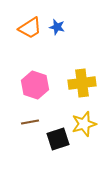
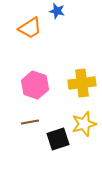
blue star: moved 16 px up
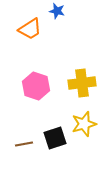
orange trapezoid: moved 1 px down
pink hexagon: moved 1 px right, 1 px down
brown line: moved 6 px left, 22 px down
black square: moved 3 px left, 1 px up
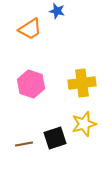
pink hexagon: moved 5 px left, 2 px up
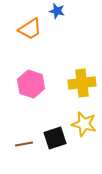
yellow star: rotated 30 degrees clockwise
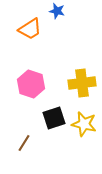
black square: moved 1 px left, 20 px up
brown line: moved 1 px up; rotated 48 degrees counterclockwise
